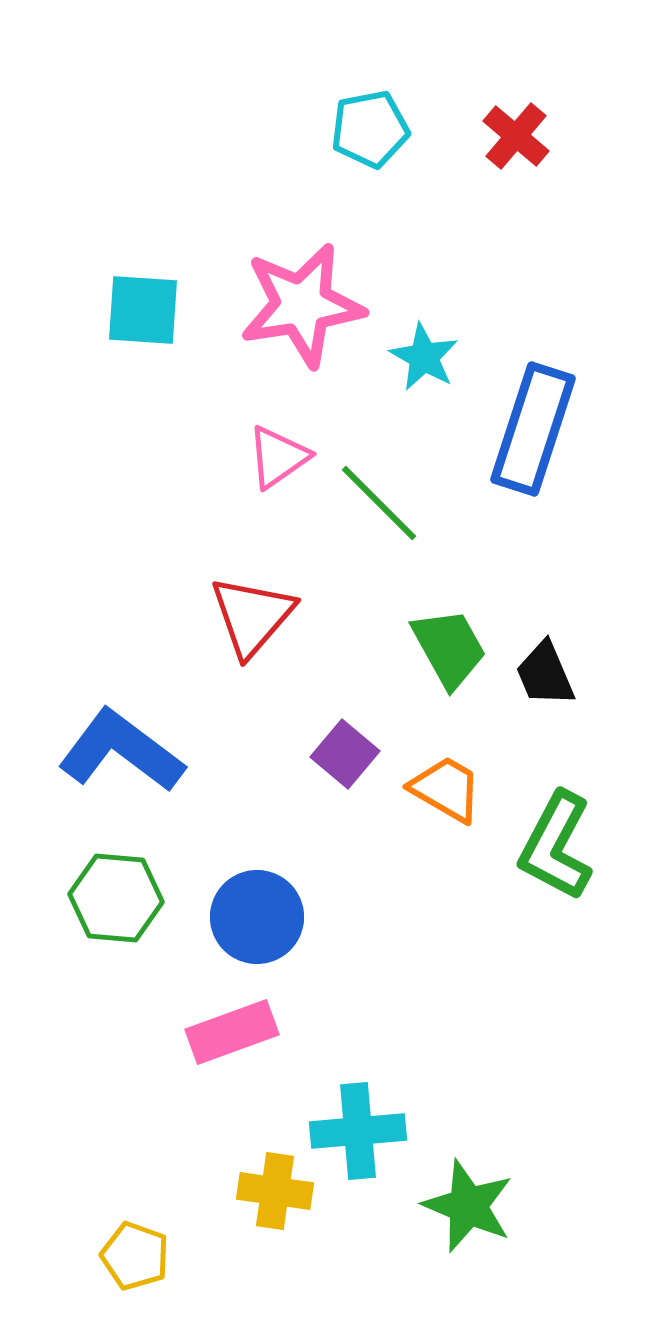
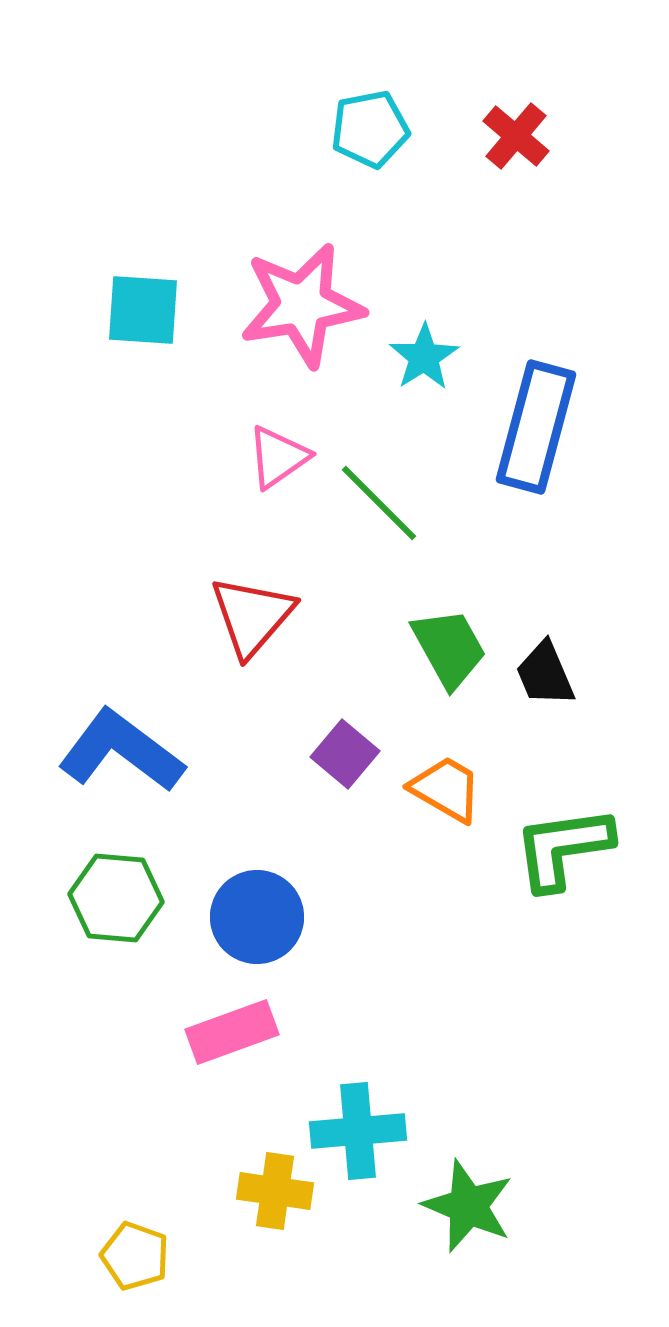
cyan star: rotated 10 degrees clockwise
blue rectangle: moved 3 px right, 2 px up; rotated 3 degrees counterclockwise
green L-shape: moved 7 px right, 2 px down; rotated 54 degrees clockwise
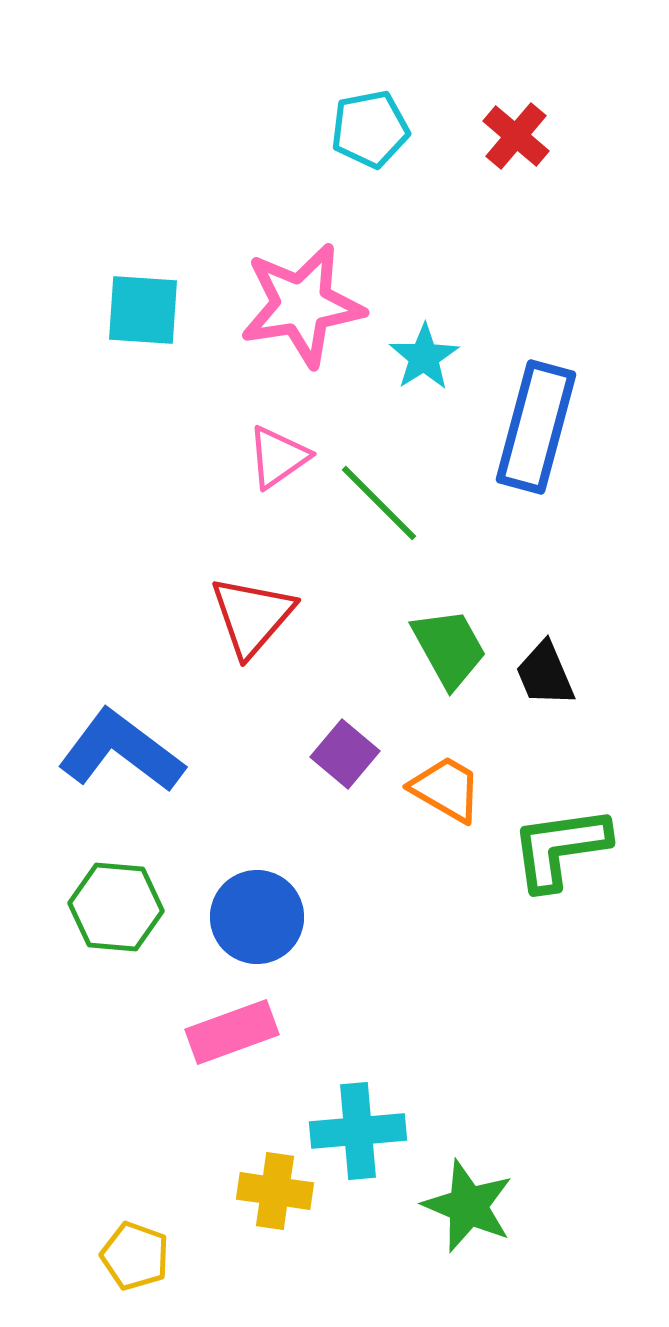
green L-shape: moved 3 px left
green hexagon: moved 9 px down
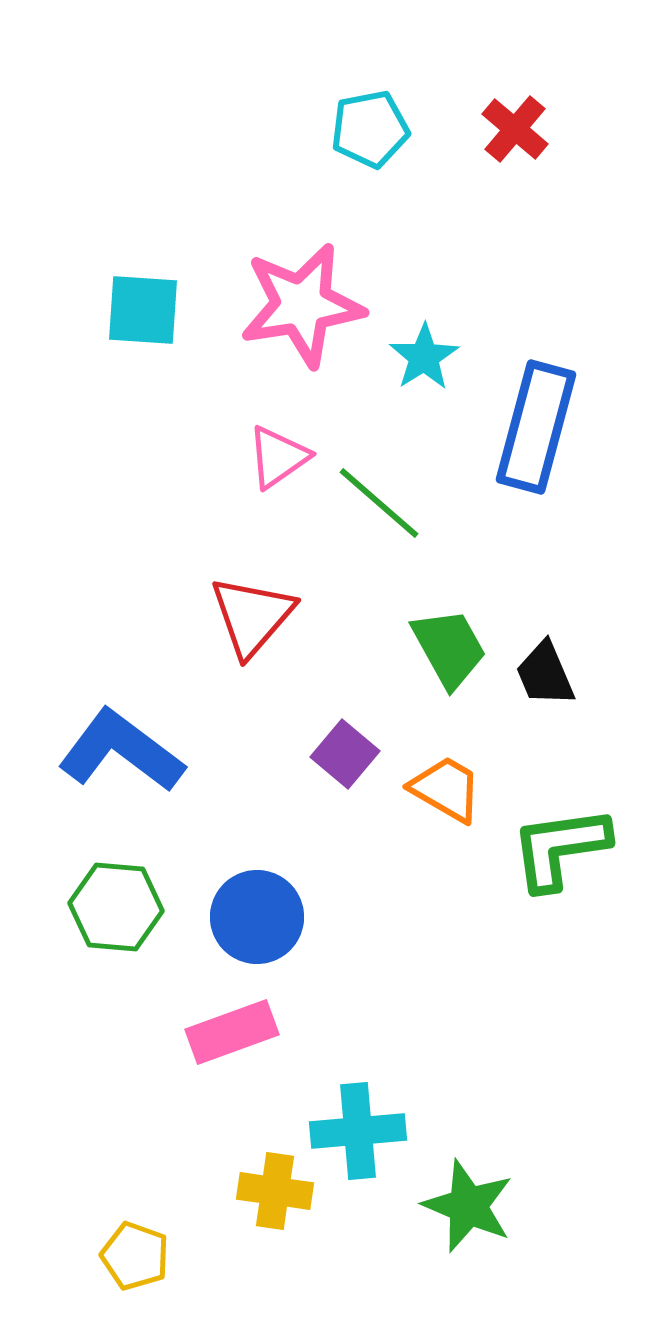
red cross: moved 1 px left, 7 px up
green line: rotated 4 degrees counterclockwise
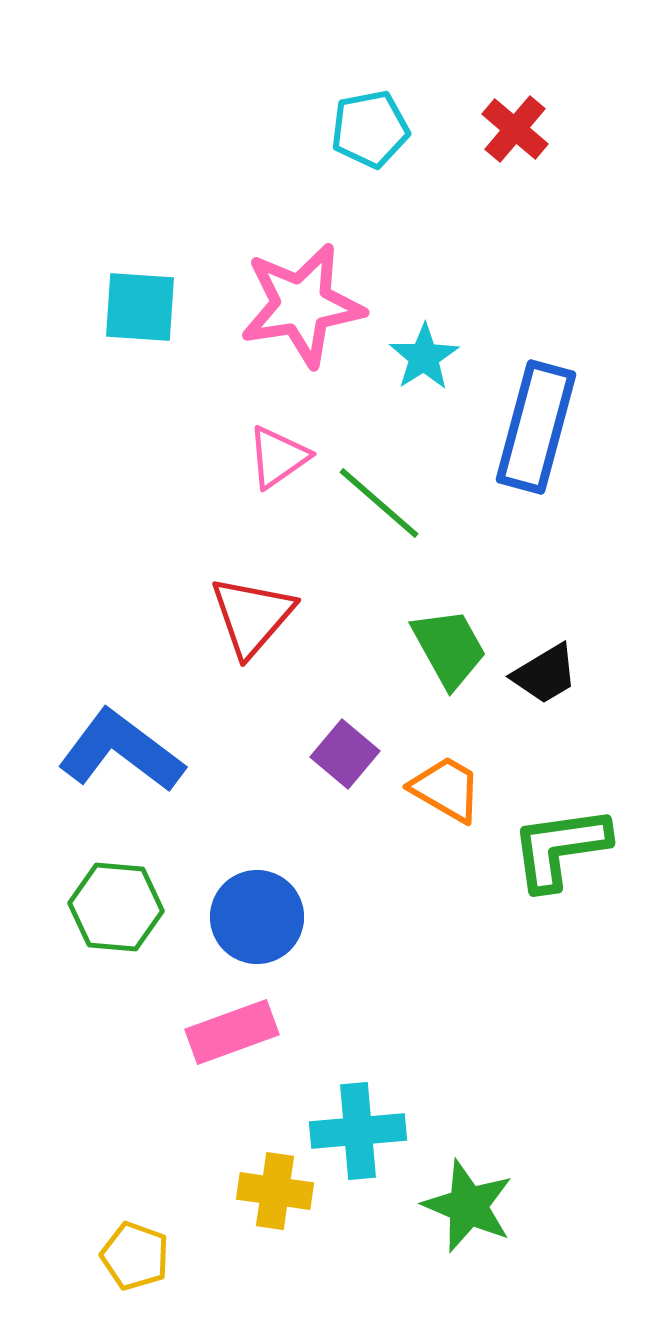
cyan square: moved 3 px left, 3 px up
black trapezoid: rotated 98 degrees counterclockwise
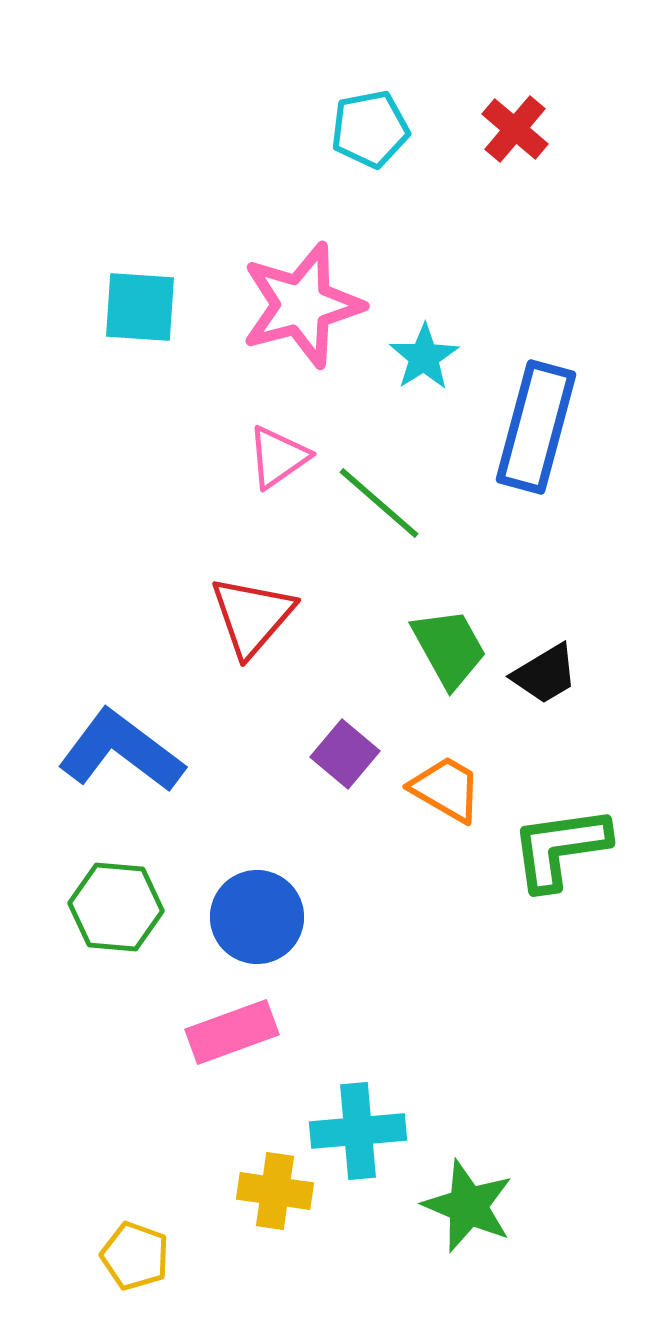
pink star: rotated 6 degrees counterclockwise
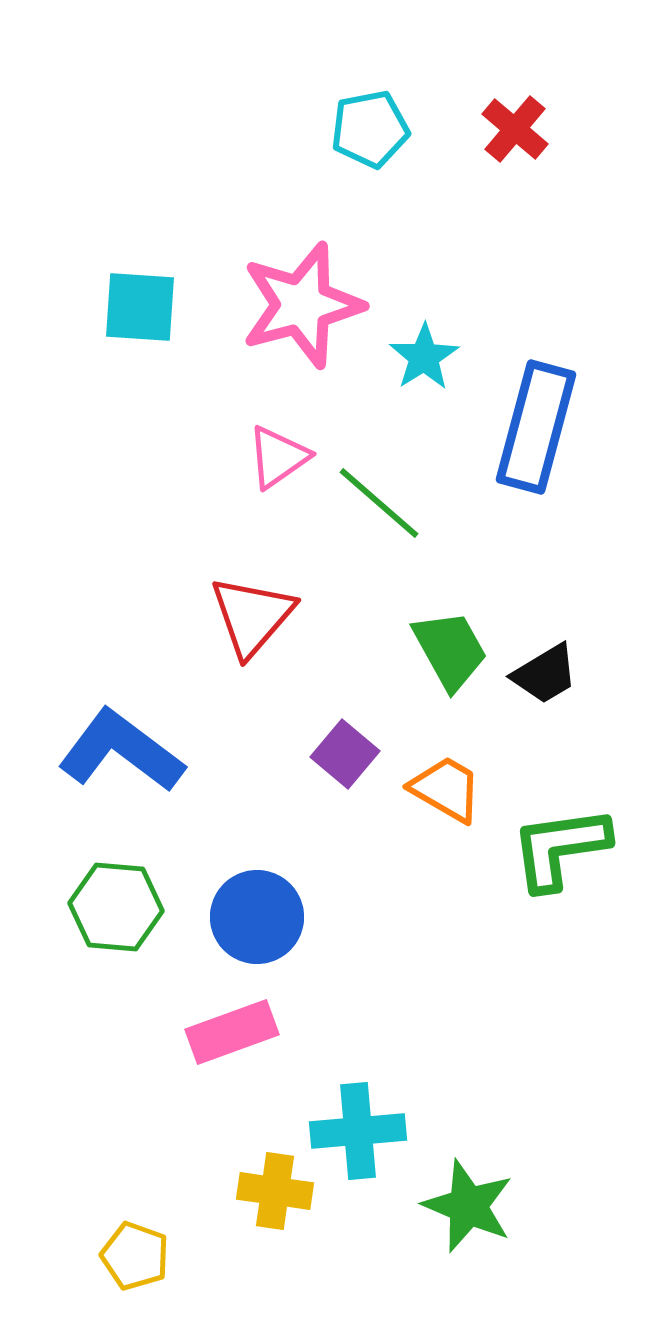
green trapezoid: moved 1 px right, 2 px down
